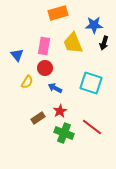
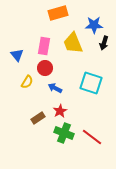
red line: moved 10 px down
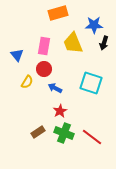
red circle: moved 1 px left, 1 px down
brown rectangle: moved 14 px down
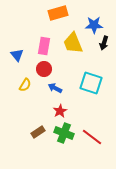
yellow semicircle: moved 2 px left, 3 px down
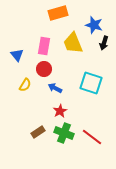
blue star: rotated 18 degrees clockwise
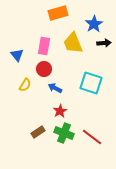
blue star: moved 1 px up; rotated 24 degrees clockwise
black arrow: rotated 112 degrees counterclockwise
